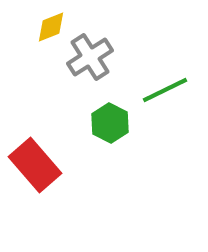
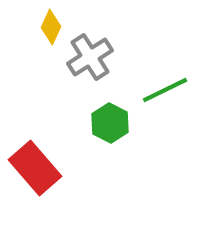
yellow diamond: rotated 44 degrees counterclockwise
red rectangle: moved 3 px down
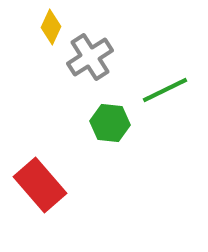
green hexagon: rotated 21 degrees counterclockwise
red rectangle: moved 5 px right, 17 px down
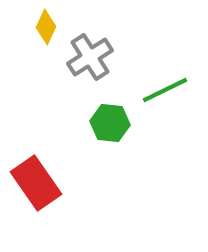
yellow diamond: moved 5 px left
red rectangle: moved 4 px left, 2 px up; rotated 6 degrees clockwise
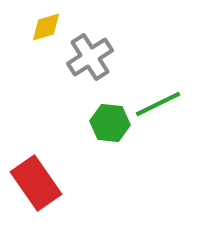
yellow diamond: rotated 48 degrees clockwise
green line: moved 7 px left, 14 px down
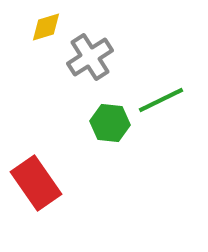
green line: moved 3 px right, 4 px up
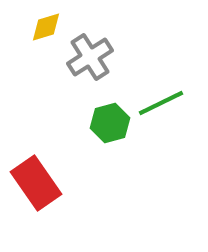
green line: moved 3 px down
green hexagon: rotated 21 degrees counterclockwise
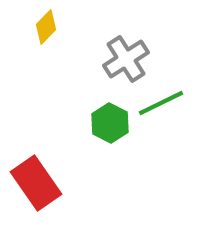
yellow diamond: rotated 28 degrees counterclockwise
gray cross: moved 36 px right, 2 px down
green hexagon: rotated 18 degrees counterclockwise
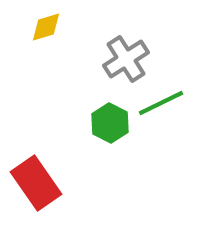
yellow diamond: rotated 28 degrees clockwise
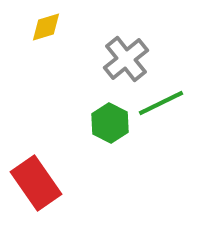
gray cross: rotated 6 degrees counterclockwise
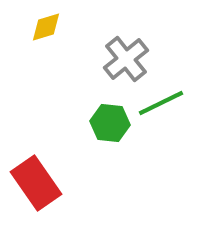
green hexagon: rotated 21 degrees counterclockwise
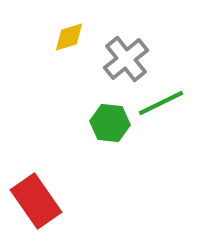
yellow diamond: moved 23 px right, 10 px down
red rectangle: moved 18 px down
